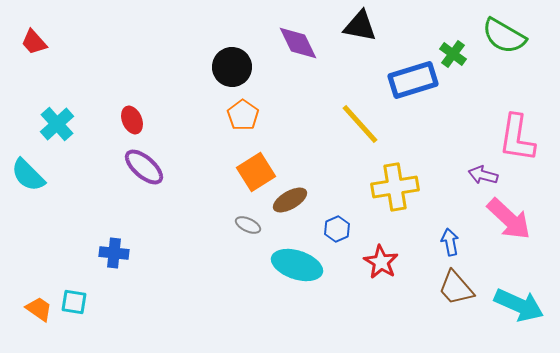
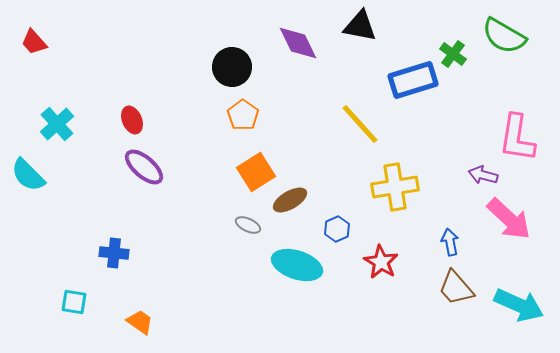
orange trapezoid: moved 101 px right, 13 px down
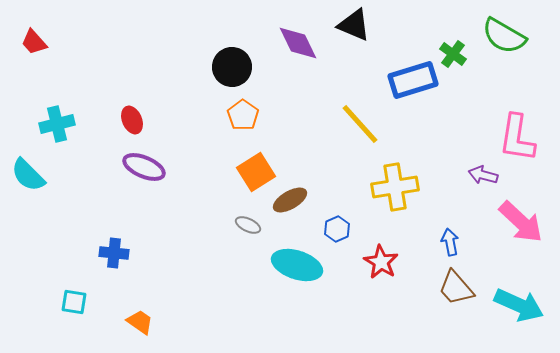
black triangle: moved 6 px left, 1 px up; rotated 12 degrees clockwise
cyan cross: rotated 28 degrees clockwise
purple ellipse: rotated 18 degrees counterclockwise
pink arrow: moved 12 px right, 3 px down
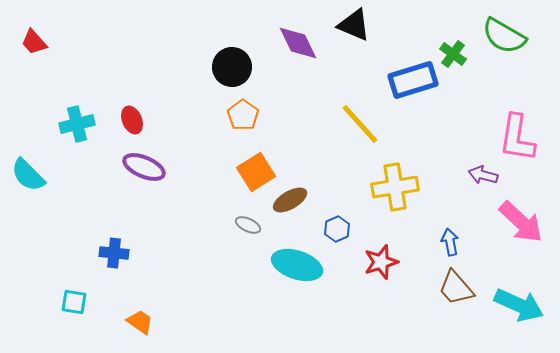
cyan cross: moved 20 px right
red star: rotated 24 degrees clockwise
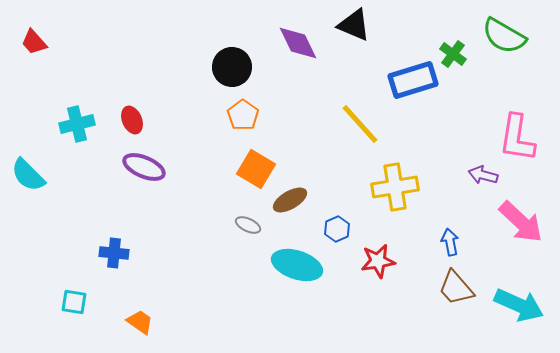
orange square: moved 3 px up; rotated 27 degrees counterclockwise
red star: moved 3 px left, 1 px up; rotated 8 degrees clockwise
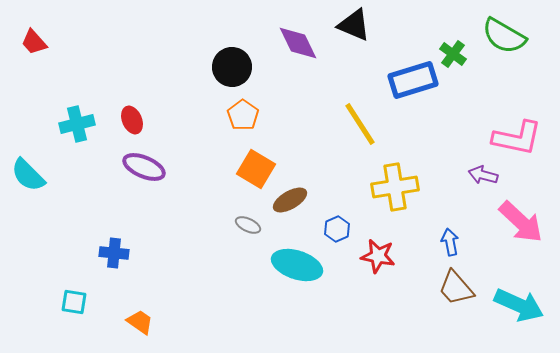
yellow line: rotated 9 degrees clockwise
pink L-shape: rotated 87 degrees counterclockwise
red star: moved 5 px up; rotated 20 degrees clockwise
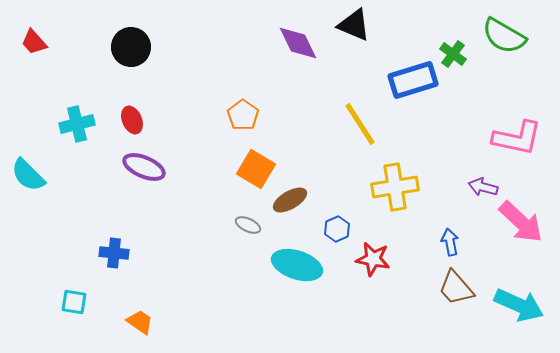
black circle: moved 101 px left, 20 px up
purple arrow: moved 12 px down
red star: moved 5 px left, 3 px down
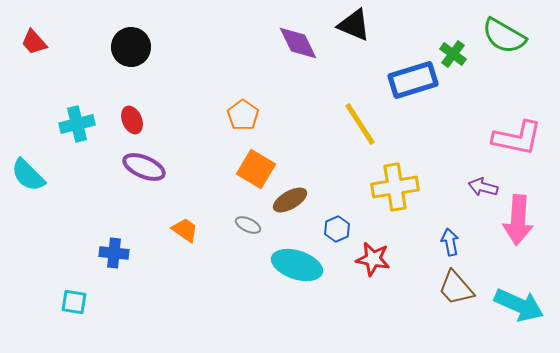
pink arrow: moved 3 px left, 2 px up; rotated 51 degrees clockwise
orange trapezoid: moved 45 px right, 92 px up
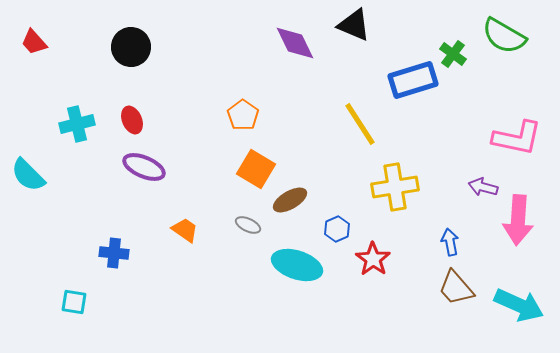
purple diamond: moved 3 px left
red star: rotated 24 degrees clockwise
